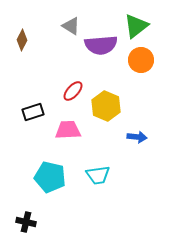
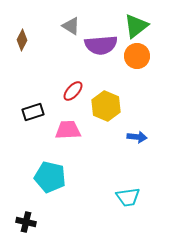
orange circle: moved 4 px left, 4 px up
cyan trapezoid: moved 30 px right, 22 px down
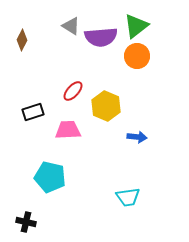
purple semicircle: moved 8 px up
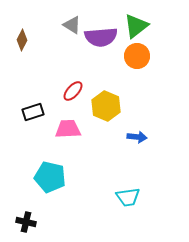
gray triangle: moved 1 px right, 1 px up
pink trapezoid: moved 1 px up
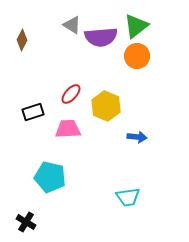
red ellipse: moved 2 px left, 3 px down
black cross: rotated 18 degrees clockwise
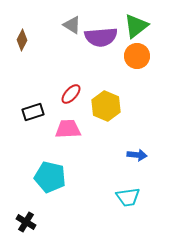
blue arrow: moved 18 px down
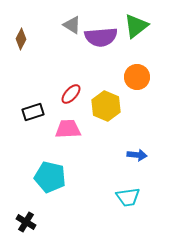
brown diamond: moved 1 px left, 1 px up
orange circle: moved 21 px down
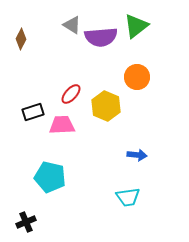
pink trapezoid: moved 6 px left, 4 px up
black cross: rotated 36 degrees clockwise
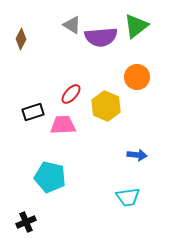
pink trapezoid: moved 1 px right
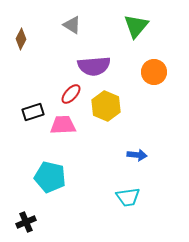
green triangle: rotated 12 degrees counterclockwise
purple semicircle: moved 7 px left, 29 px down
orange circle: moved 17 px right, 5 px up
